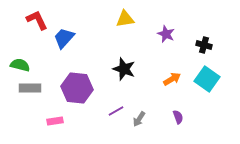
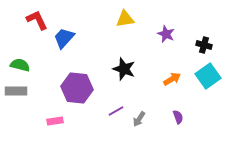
cyan square: moved 1 px right, 3 px up; rotated 20 degrees clockwise
gray rectangle: moved 14 px left, 3 px down
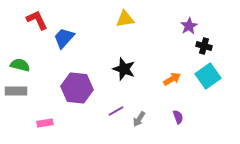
purple star: moved 23 px right, 8 px up; rotated 18 degrees clockwise
black cross: moved 1 px down
pink rectangle: moved 10 px left, 2 px down
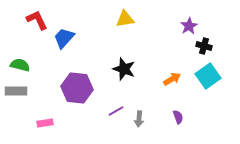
gray arrow: rotated 28 degrees counterclockwise
